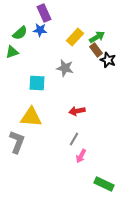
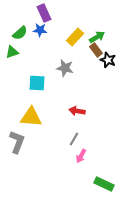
red arrow: rotated 21 degrees clockwise
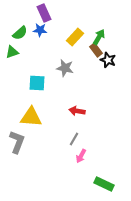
green arrow: moved 2 px right; rotated 28 degrees counterclockwise
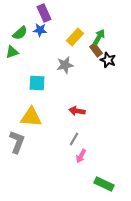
gray star: moved 3 px up; rotated 24 degrees counterclockwise
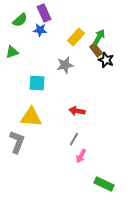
green semicircle: moved 13 px up
yellow rectangle: moved 1 px right
black star: moved 2 px left
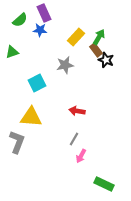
cyan square: rotated 30 degrees counterclockwise
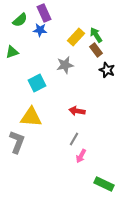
green arrow: moved 3 px left, 2 px up; rotated 63 degrees counterclockwise
black star: moved 1 px right, 10 px down
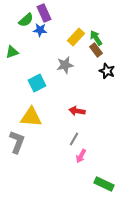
green semicircle: moved 6 px right
green arrow: moved 3 px down
black star: moved 1 px down
